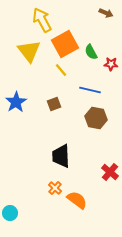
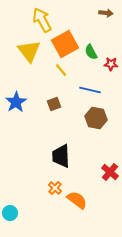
brown arrow: rotated 16 degrees counterclockwise
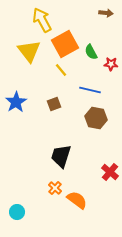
black trapezoid: rotated 20 degrees clockwise
cyan circle: moved 7 px right, 1 px up
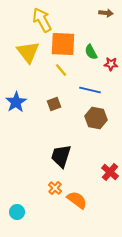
orange square: moved 2 px left; rotated 32 degrees clockwise
yellow triangle: moved 1 px left, 1 px down
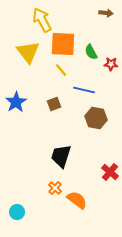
blue line: moved 6 px left
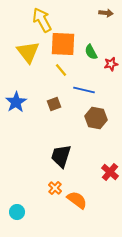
red star: rotated 16 degrees counterclockwise
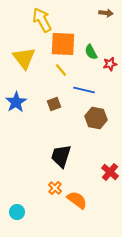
yellow triangle: moved 4 px left, 6 px down
red star: moved 1 px left
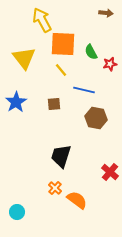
brown square: rotated 16 degrees clockwise
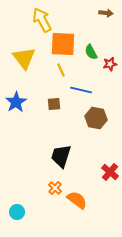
yellow line: rotated 16 degrees clockwise
blue line: moved 3 px left
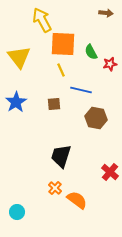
yellow triangle: moved 5 px left, 1 px up
